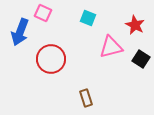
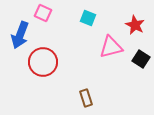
blue arrow: moved 3 px down
red circle: moved 8 px left, 3 px down
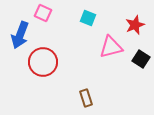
red star: rotated 24 degrees clockwise
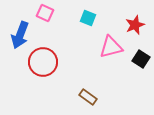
pink square: moved 2 px right
brown rectangle: moved 2 px right, 1 px up; rotated 36 degrees counterclockwise
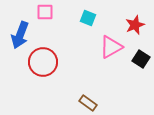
pink square: moved 1 px up; rotated 24 degrees counterclockwise
pink triangle: rotated 15 degrees counterclockwise
brown rectangle: moved 6 px down
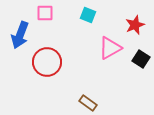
pink square: moved 1 px down
cyan square: moved 3 px up
pink triangle: moved 1 px left, 1 px down
red circle: moved 4 px right
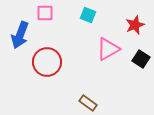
pink triangle: moved 2 px left, 1 px down
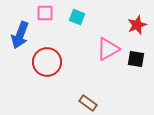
cyan square: moved 11 px left, 2 px down
red star: moved 2 px right
black square: moved 5 px left; rotated 24 degrees counterclockwise
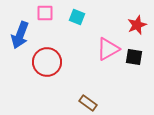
black square: moved 2 px left, 2 px up
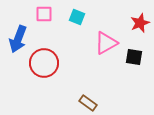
pink square: moved 1 px left, 1 px down
red star: moved 3 px right, 2 px up
blue arrow: moved 2 px left, 4 px down
pink triangle: moved 2 px left, 6 px up
red circle: moved 3 px left, 1 px down
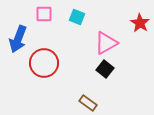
red star: rotated 18 degrees counterclockwise
black square: moved 29 px left, 12 px down; rotated 30 degrees clockwise
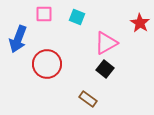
red circle: moved 3 px right, 1 px down
brown rectangle: moved 4 px up
